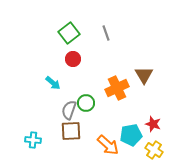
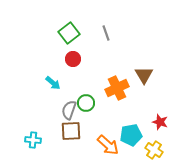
red star: moved 7 px right, 2 px up
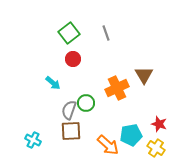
red star: moved 1 px left, 2 px down
cyan cross: rotated 21 degrees clockwise
yellow cross: moved 2 px right, 2 px up
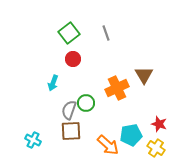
cyan arrow: rotated 70 degrees clockwise
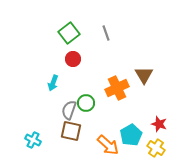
brown square: rotated 15 degrees clockwise
cyan pentagon: rotated 20 degrees counterclockwise
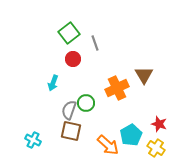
gray line: moved 11 px left, 10 px down
